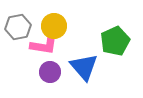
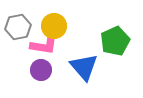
purple circle: moved 9 px left, 2 px up
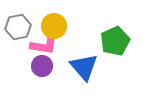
purple circle: moved 1 px right, 4 px up
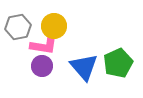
green pentagon: moved 3 px right, 22 px down
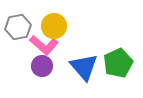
pink L-shape: rotated 32 degrees clockwise
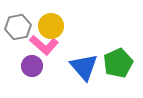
yellow circle: moved 3 px left
purple circle: moved 10 px left
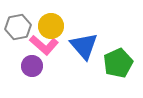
blue triangle: moved 21 px up
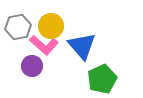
blue triangle: moved 2 px left
green pentagon: moved 16 px left, 16 px down
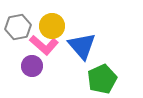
yellow circle: moved 1 px right
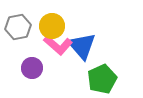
pink L-shape: moved 14 px right
purple circle: moved 2 px down
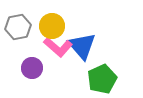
pink L-shape: moved 2 px down
